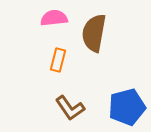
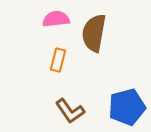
pink semicircle: moved 2 px right, 1 px down
brown L-shape: moved 3 px down
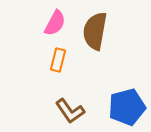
pink semicircle: moved 1 px left, 4 px down; rotated 124 degrees clockwise
brown semicircle: moved 1 px right, 2 px up
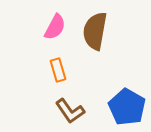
pink semicircle: moved 4 px down
orange rectangle: moved 10 px down; rotated 30 degrees counterclockwise
blue pentagon: rotated 27 degrees counterclockwise
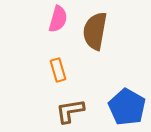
pink semicircle: moved 3 px right, 8 px up; rotated 12 degrees counterclockwise
brown L-shape: rotated 116 degrees clockwise
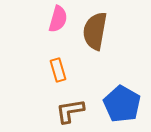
blue pentagon: moved 5 px left, 3 px up
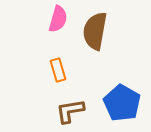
blue pentagon: moved 1 px up
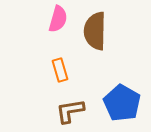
brown semicircle: rotated 9 degrees counterclockwise
orange rectangle: moved 2 px right
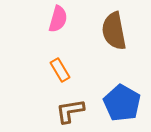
brown semicircle: moved 19 px right; rotated 12 degrees counterclockwise
orange rectangle: rotated 15 degrees counterclockwise
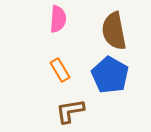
pink semicircle: rotated 12 degrees counterclockwise
blue pentagon: moved 12 px left, 28 px up
